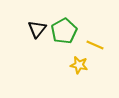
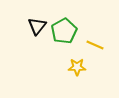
black triangle: moved 3 px up
yellow star: moved 2 px left, 2 px down; rotated 12 degrees counterclockwise
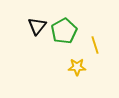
yellow line: rotated 48 degrees clockwise
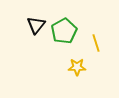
black triangle: moved 1 px left, 1 px up
yellow line: moved 1 px right, 2 px up
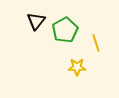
black triangle: moved 4 px up
green pentagon: moved 1 px right, 1 px up
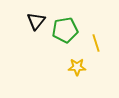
green pentagon: rotated 20 degrees clockwise
